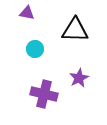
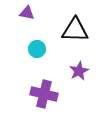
cyan circle: moved 2 px right
purple star: moved 7 px up
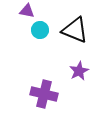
purple triangle: moved 2 px up
black triangle: rotated 20 degrees clockwise
cyan circle: moved 3 px right, 19 px up
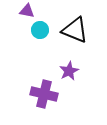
purple star: moved 10 px left
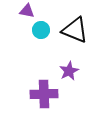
cyan circle: moved 1 px right
purple cross: rotated 16 degrees counterclockwise
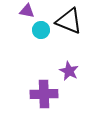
black triangle: moved 6 px left, 9 px up
purple star: rotated 18 degrees counterclockwise
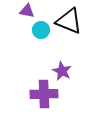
purple star: moved 7 px left
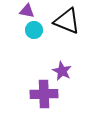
black triangle: moved 2 px left
cyan circle: moved 7 px left
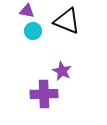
cyan circle: moved 1 px left, 1 px down
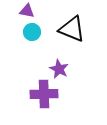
black triangle: moved 5 px right, 8 px down
cyan circle: moved 1 px left, 1 px down
purple star: moved 3 px left, 2 px up
